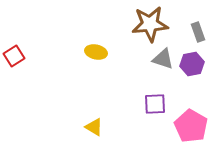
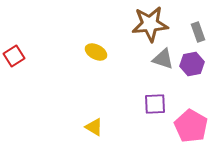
yellow ellipse: rotated 15 degrees clockwise
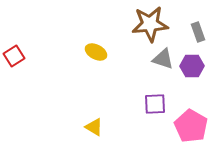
purple hexagon: moved 2 px down; rotated 10 degrees clockwise
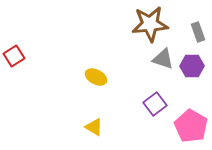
yellow ellipse: moved 25 px down
purple square: rotated 35 degrees counterclockwise
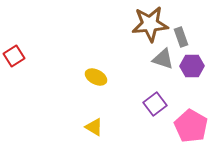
gray rectangle: moved 17 px left, 5 px down
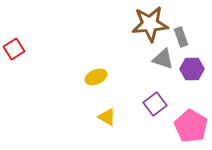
red square: moved 7 px up
purple hexagon: moved 3 px down
yellow ellipse: rotated 50 degrees counterclockwise
yellow triangle: moved 13 px right, 10 px up
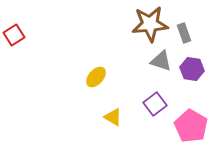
gray rectangle: moved 3 px right, 4 px up
red square: moved 14 px up
gray triangle: moved 2 px left, 2 px down
purple hexagon: rotated 10 degrees clockwise
yellow ellipse: rotated 25 degrees counterclockwise
yellow triangle: moved 6 px right
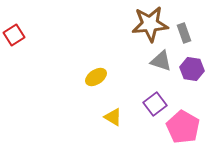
yellow ellipse: rotated 15 degrees clockwise
pink pentagon: moved 8 px left, 1 px down
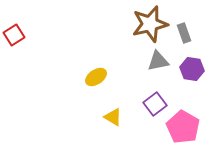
brown star: rotated 9 degrees counterclockwise
gray triangle: moved 3 px left; rotated 30 degrees counterclockwise
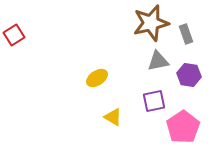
brown star: moved 1 px right, 1 px up
gray rectangle: moved 2 px right, 1 px down
purple hexagon: moved 3 px left, 6 px down
yellow ellipse: moved 1 px right, 1 px down
purple square: moved 1 px left, 3 px up; rotated 25 degrees clockwise
pink pentagon: rotated 8 degrees clockwise
